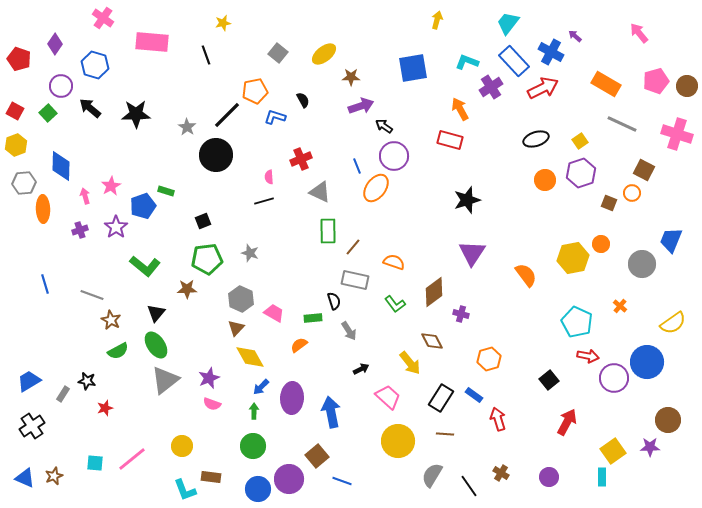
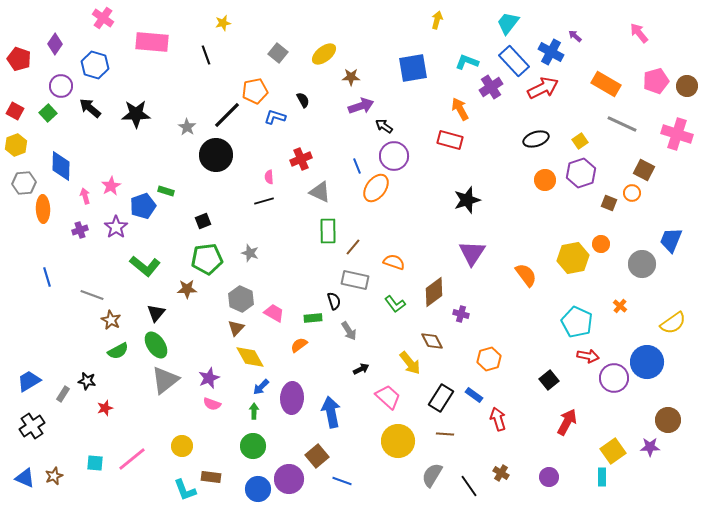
blue line at (45, 284): moved 2 px right, 7 px up
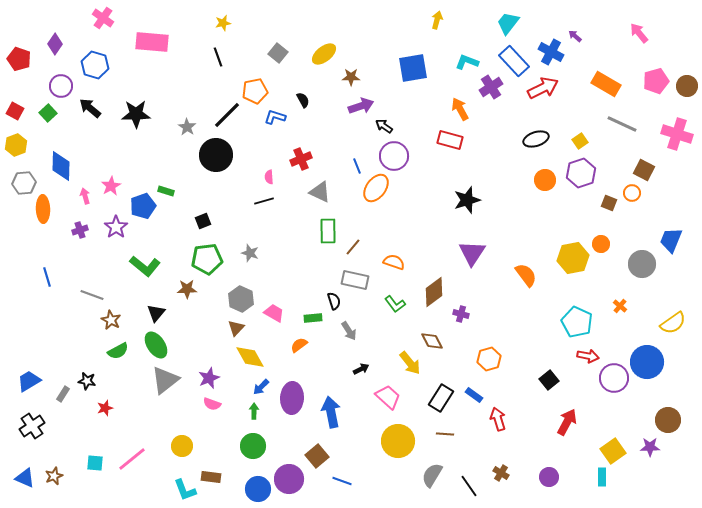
black line at (206, 55): moved 12 px right, 2 px down
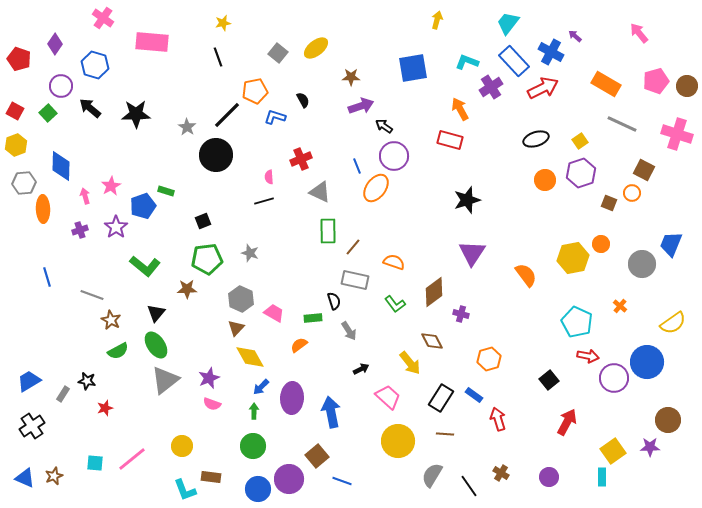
yellow ellipse at (324, 54): moved 8 px left, 6 px up
blue trapezoid at (671, 240): moved 4 px down
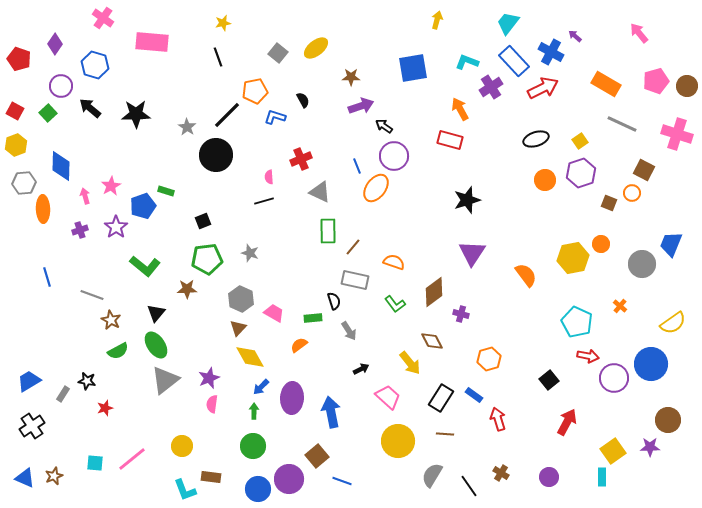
brown triangle at (236, 328): moved 2 px right
blue circle at (647, 362): moved 4 px right, 2 px down
pink semicircle at (212, 404): rotated 78 degrees clockwise
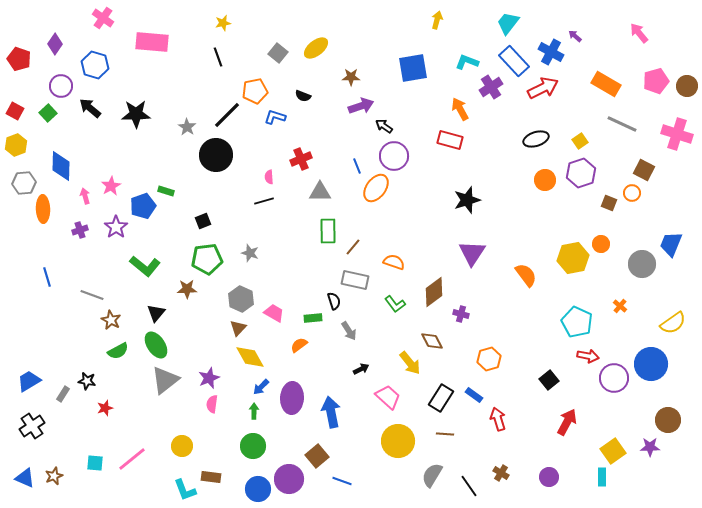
black semicircle at (303, 100): moved 4 px up; rotated 140 degrees clockwise
gray triangle at (320, 192): rotated 25 degrees counterclockwise
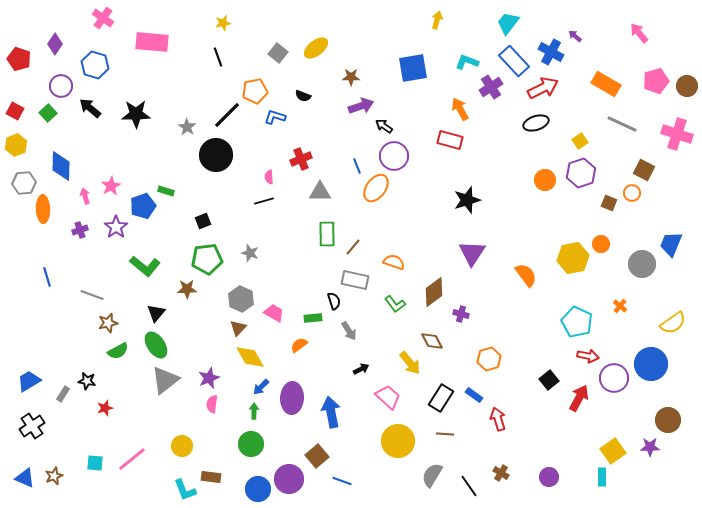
black ellipse at (536, 139): moved 16 px up
green rectangle at (328, 231): moved 1 px left, 3 px down
brown star at (111, 320): moved 3 px left, 3 px down; rotated 30 degrees clockwise
red arrow at (567, 422): moved 12 px right, 24 px up
green circle at (253, 446): moved 2 px left, 2 px up
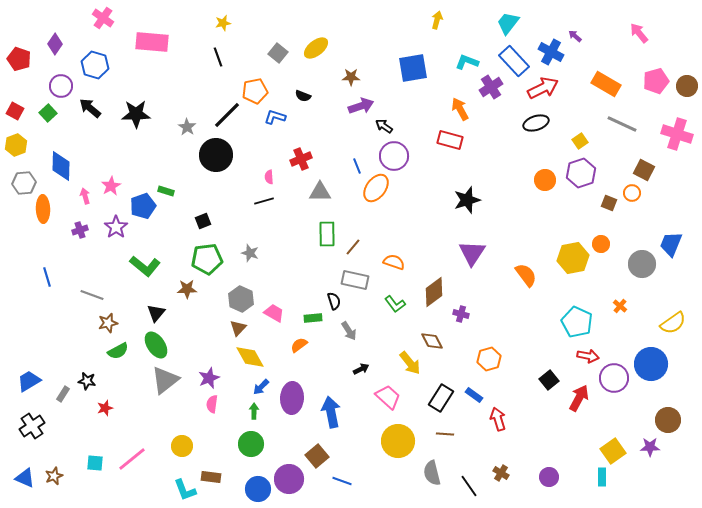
gray semicircle at (432, 475): moved 2 px up; rotated 45 degrees counterclockwise
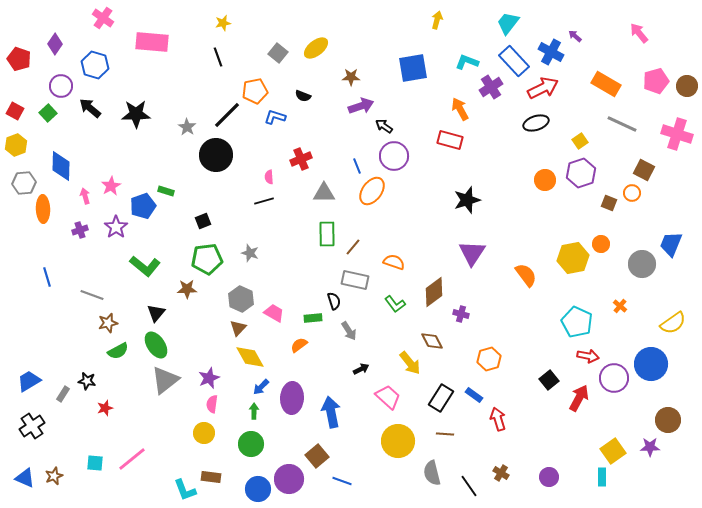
orange ellipse at (376, 188): moved 4 px left, 3 px down
gray triangle at (320, 192): moved 4 px right, 1 px down
yellow circle at (182, 446): moved 22 px right, 13 px up
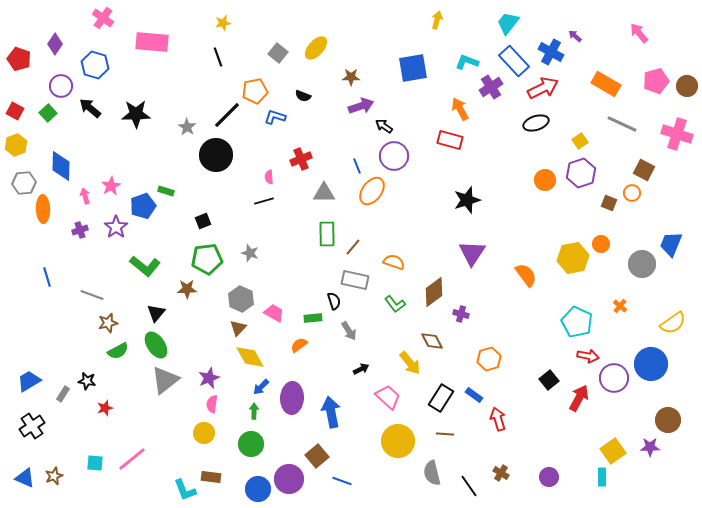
yellow ellipse at (316, 48): rotated 10 degrees counterclockwise
